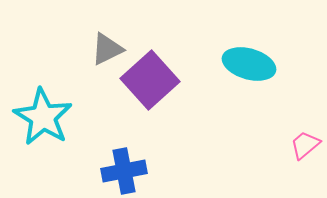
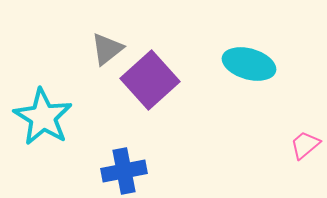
gray triangle: rotated 12 degrees counterclockwise
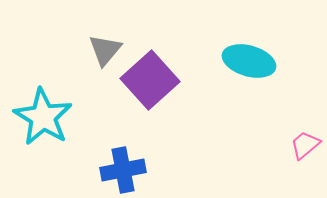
gray triangle: moved 2 px left, 1 px down; rotated 12 degrees counterclockwise
cyan ellipse: moved 3 px up
blue cross: moved 1 px left, 1 px up
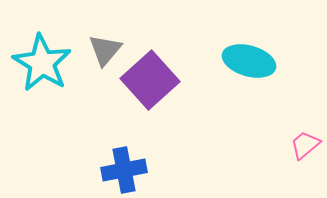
cyan star: moved 1 px left, 54 px up
blue cross: moved 1 px right
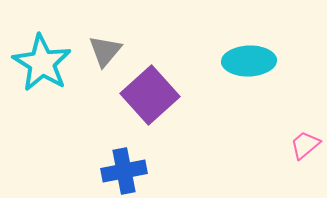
gray triangle: moved 1 px down
cyan ellipse: rotated 18 degrees counterclockwise
purple square: moved 15 px down
blue cross: moved 1 px down
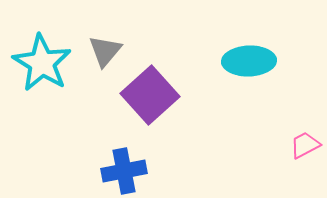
pink trapezoid: rotated 12 degrees clockwise
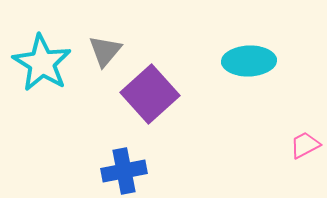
purple square: moved 1 px up
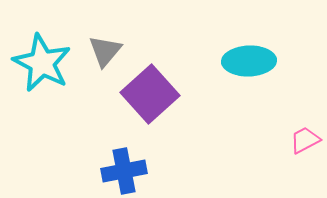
cyan star: rotated 4 degrees counterclockwise
pink trapezoid: moved 5 px up
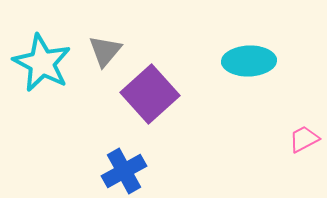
pink trapezoid: moved 1 px left, 1 px up
blue cross: rotated 18 degrees counterclockwise
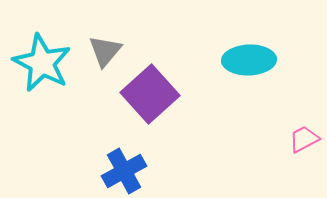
cyan ellipse: moved 1 px up
